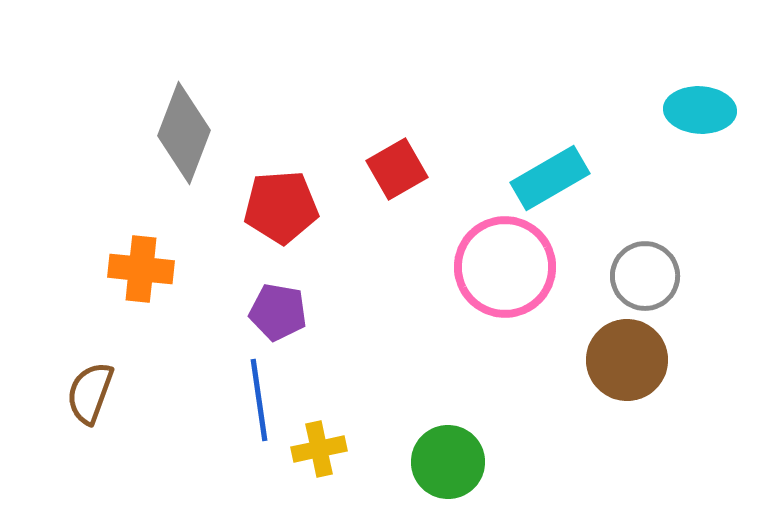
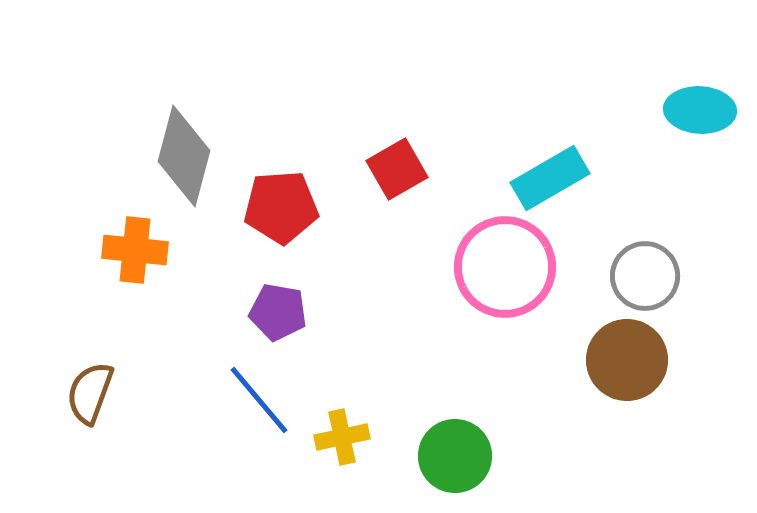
gray diamond: moved 23 px down; rotated 6 degrees counterclockwise
orange cross: moved 6 px left, 19 px up
blue line: rotated 32 degrees counterclockwise
yellow cross: moved 23 px right, 12 px up
green circle: moved 7 px right, 6 px up
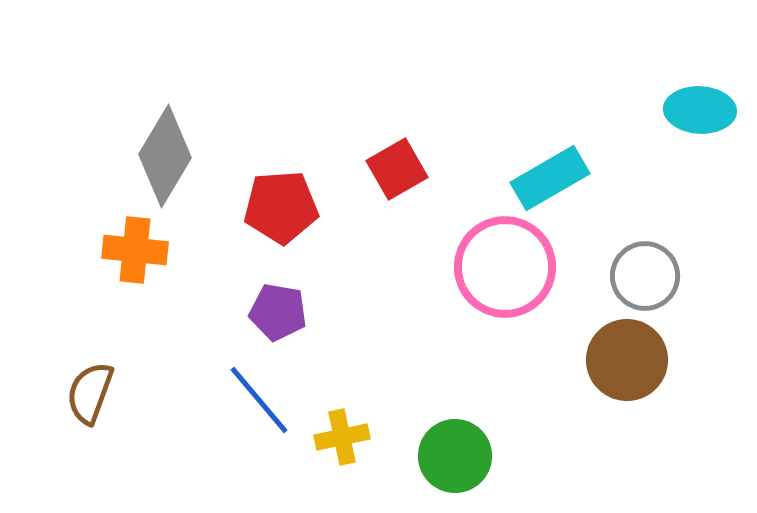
gray diamond: moved 19 px left; rotated 16 degrees clockwise
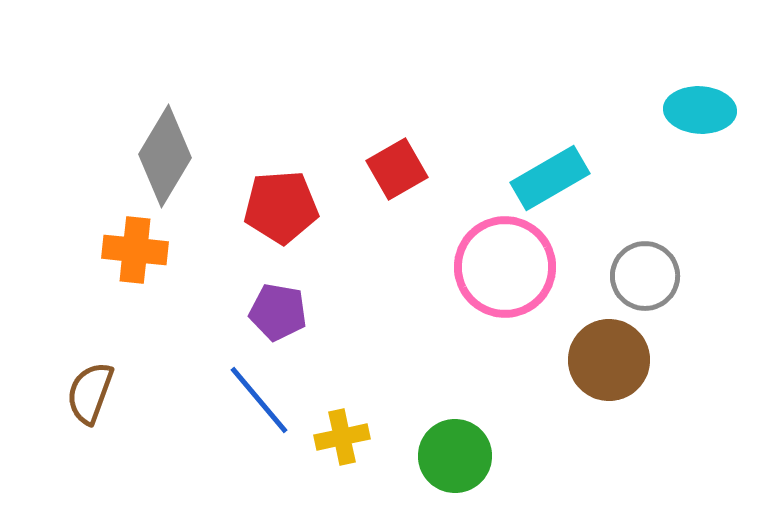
brown circle: moved 18 px left
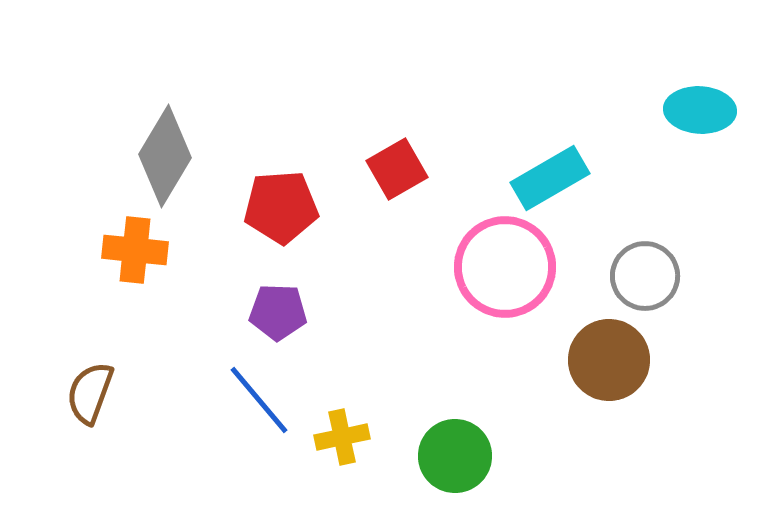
purple pentagon: rotated 8 degrees counterclockwise
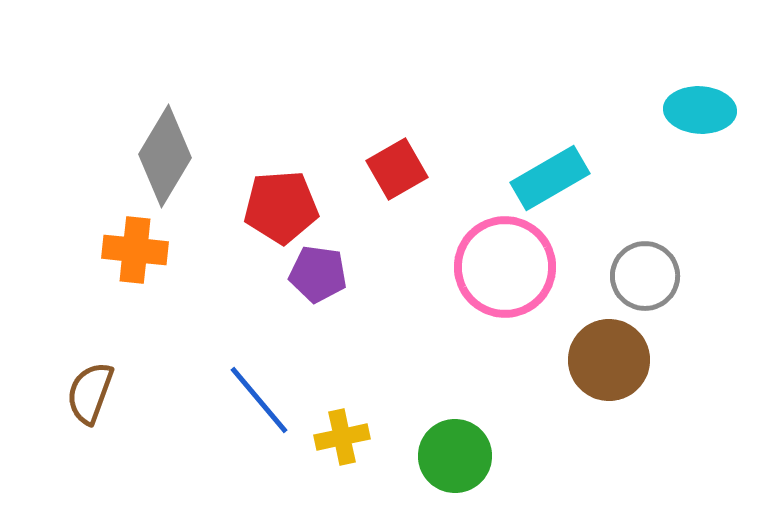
purple pentagon: moved 40 px right, 38 px up; rotated 6 degrees clockwise
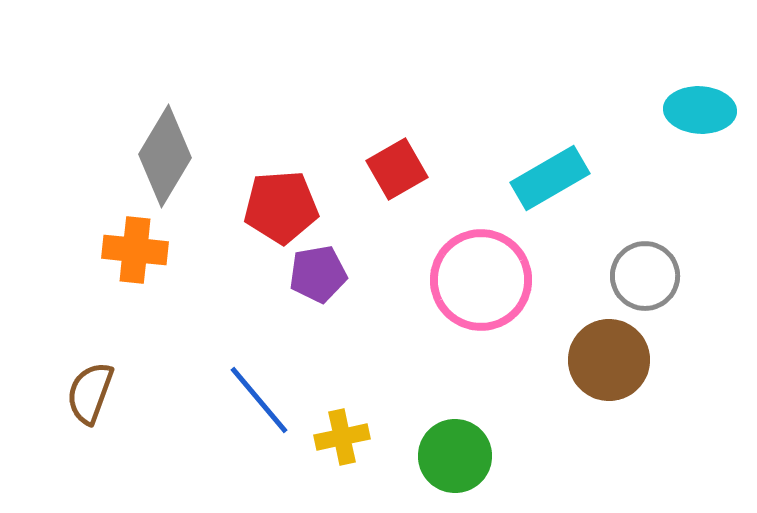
pink circle: moved 24 px left, 13 px down
purple pentagon: rotated 18 degrees counterclockwise
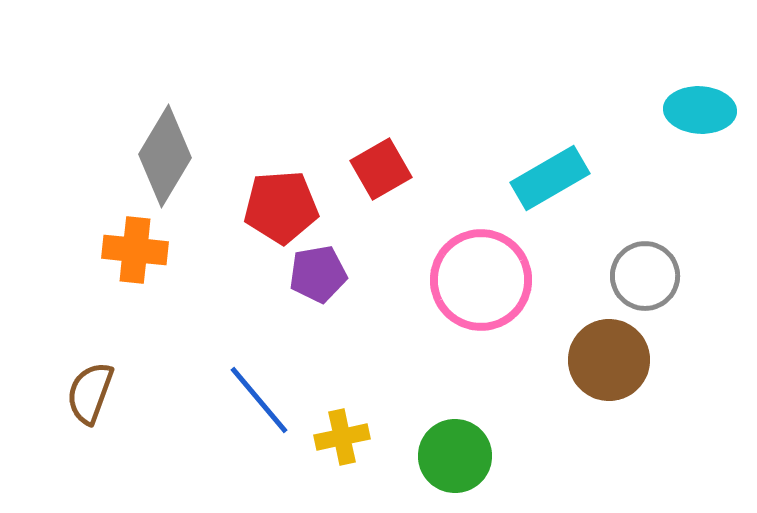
red square: moved 16 px left
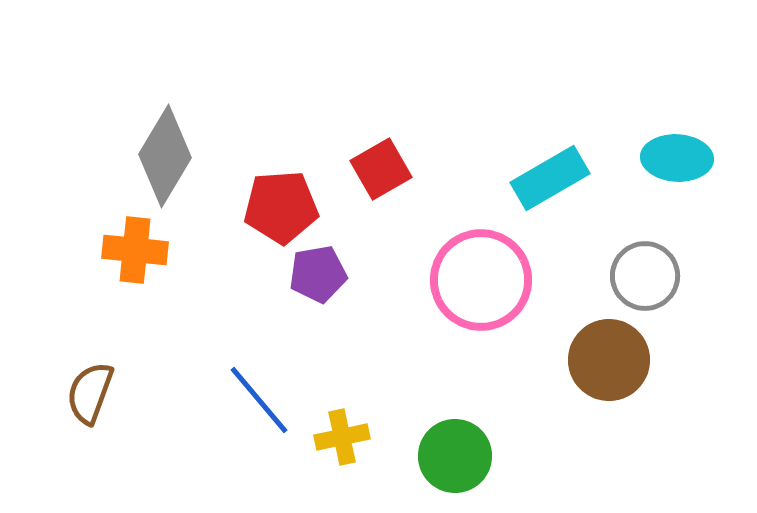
cyan ellipse: moved 23 px left, 48 px down
